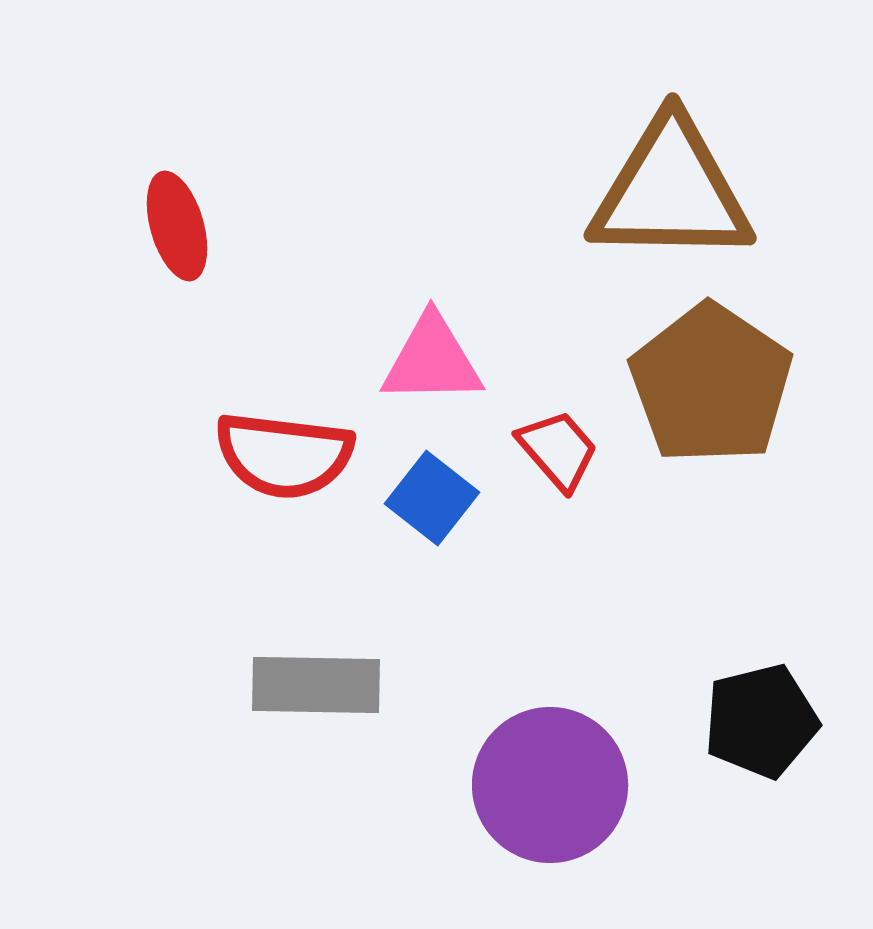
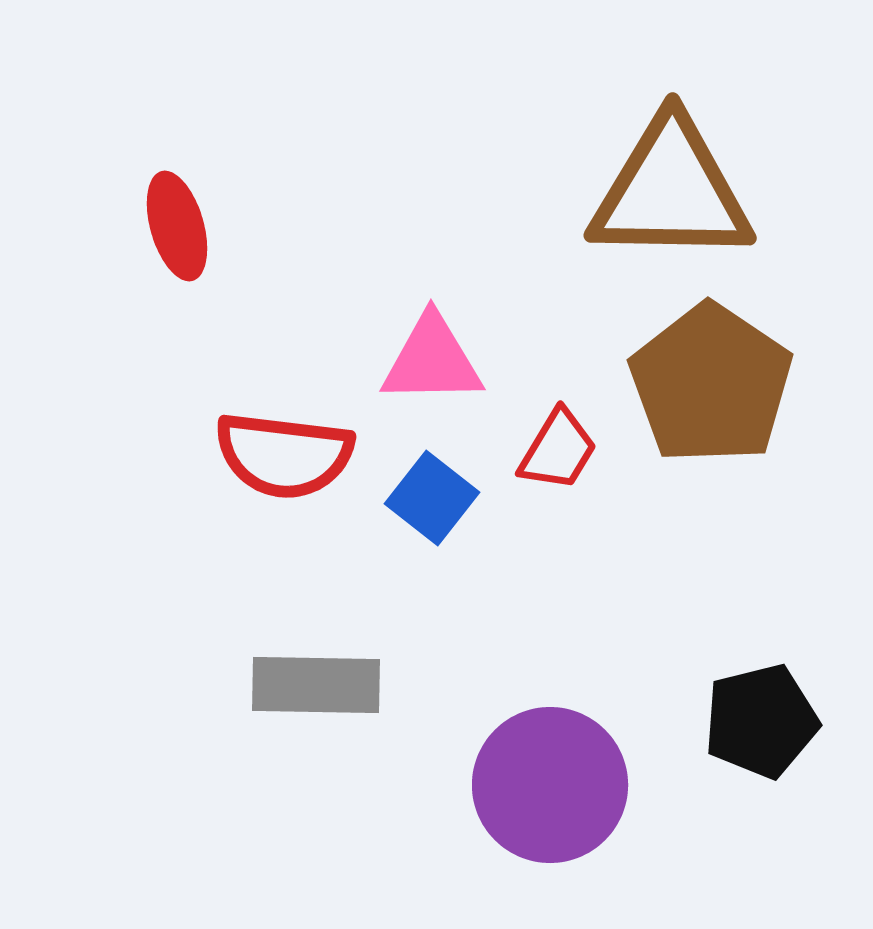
red trapezoid: rotated 72 degrees clockwise
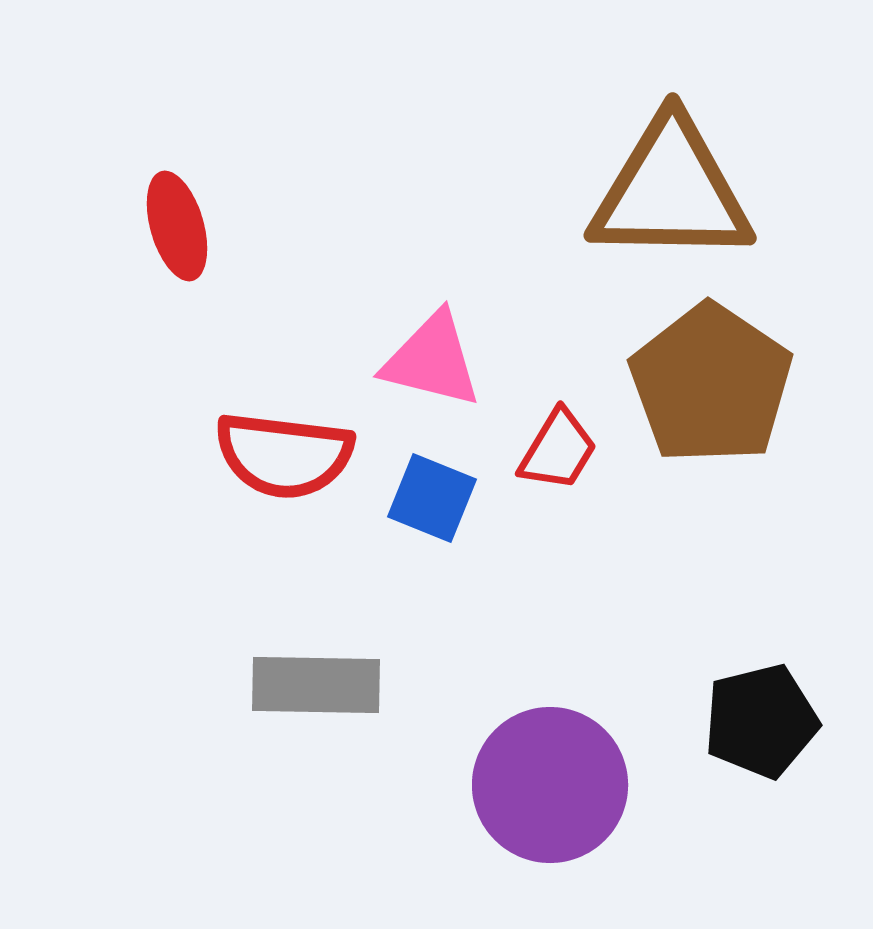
pink triangle: rotated 15 degrees clockwise
blue square: rotated 16 degrees counterclockwise
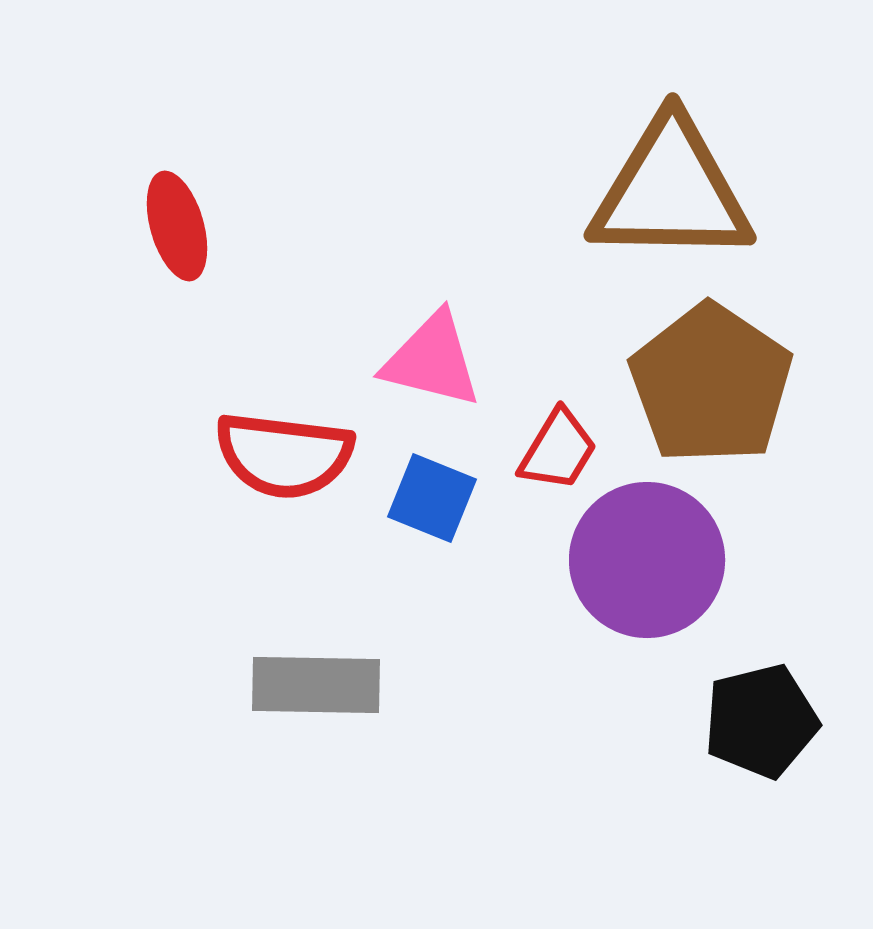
purple circle: moved 97 px right, 225 px up
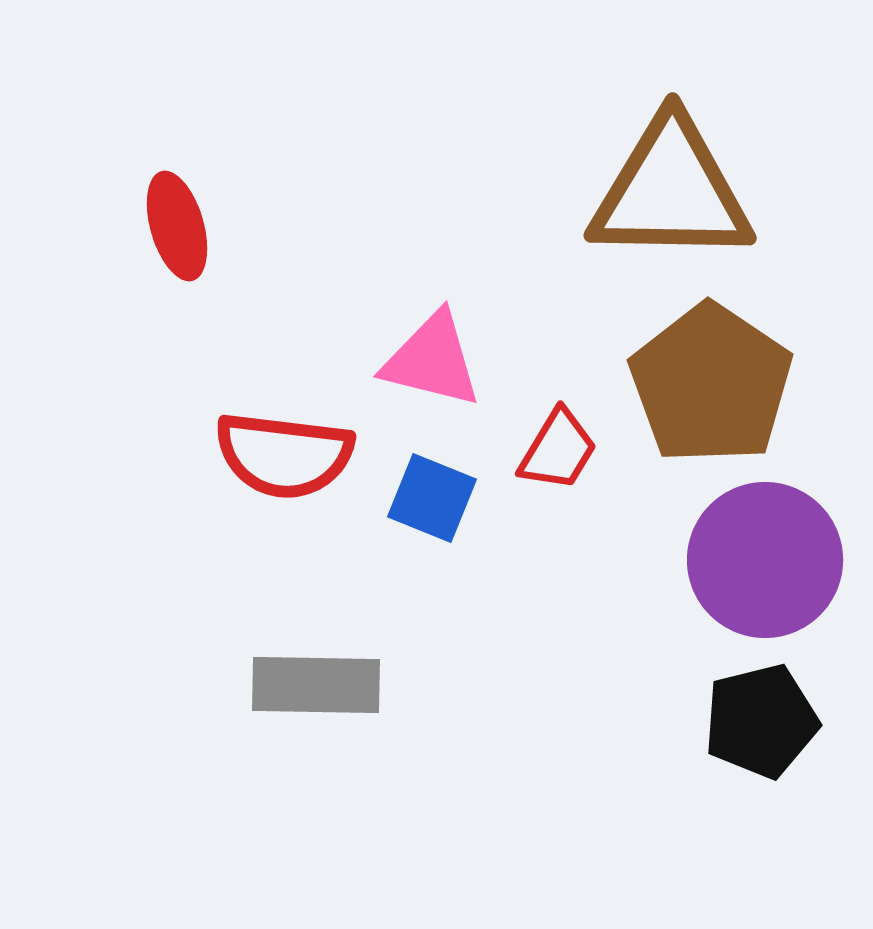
purple circle: moved 118 px right
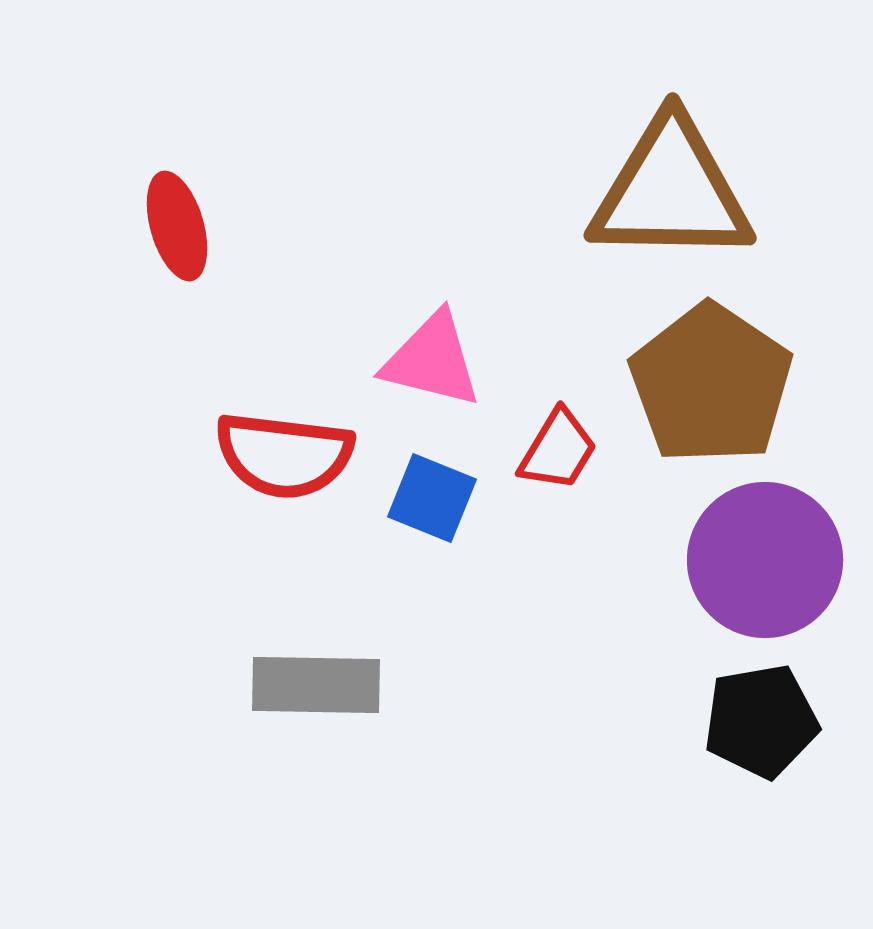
black pentagon: rotated 4 degrees clockwise
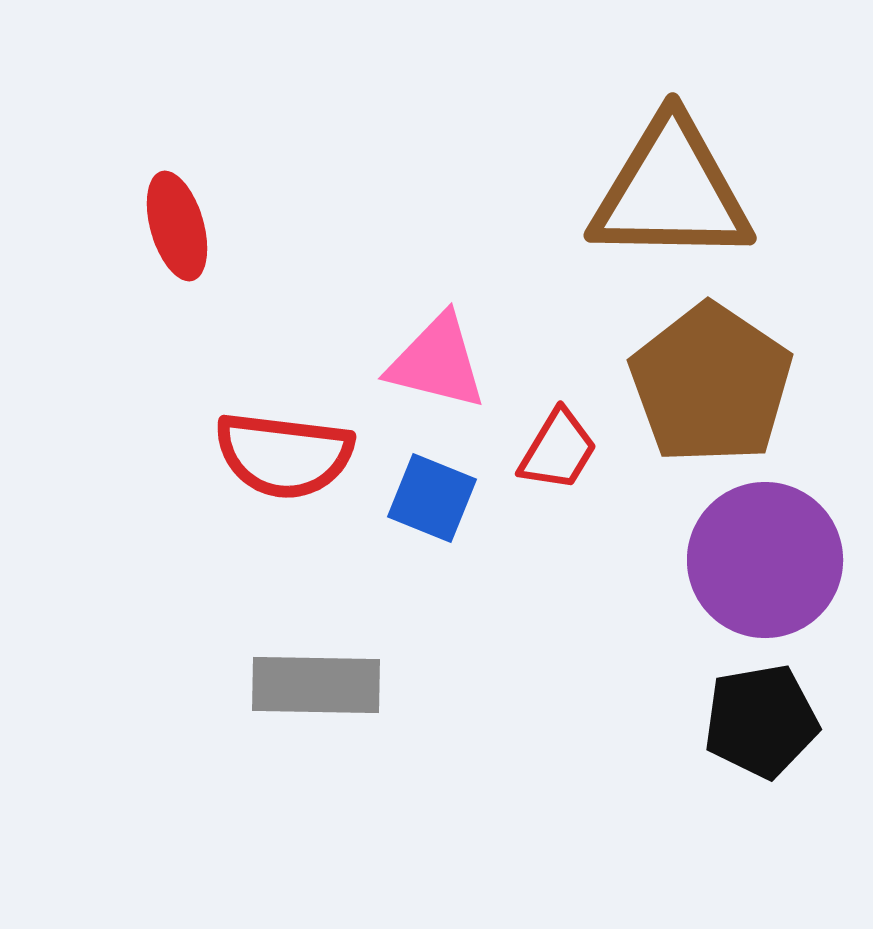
pink triangle: moved 5 px right, 2 px down
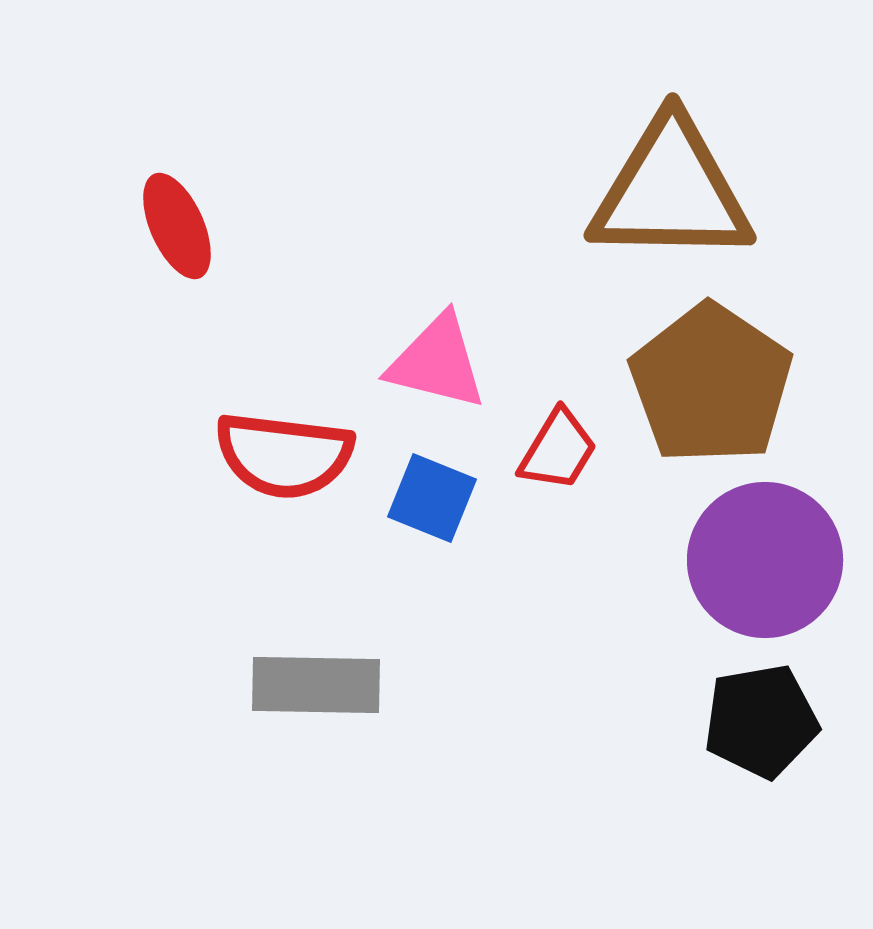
red ellipse: rotated 8 degrees counterclockwise
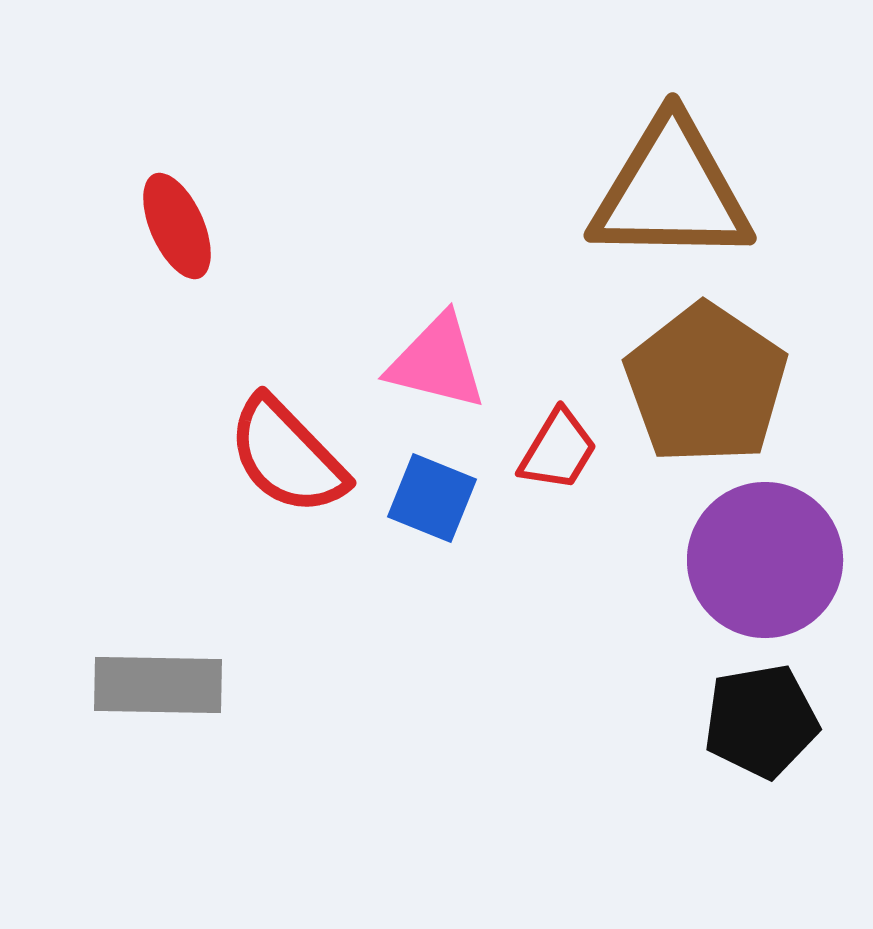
brown pentagon: moved 5 px left
red semicircle: moved 3 px right, 1 px down; rotated 39 degrees clockwise
gray rectangle: moved 158 px left
